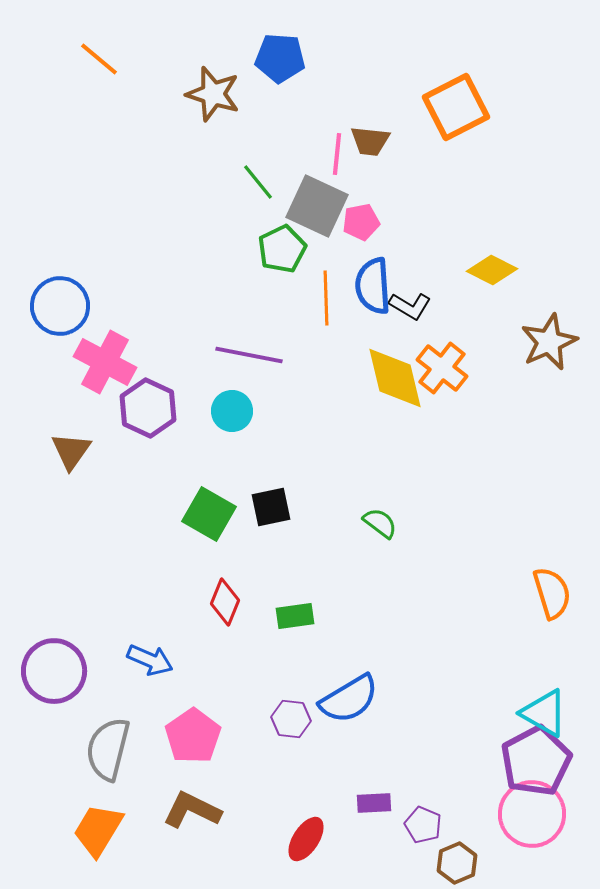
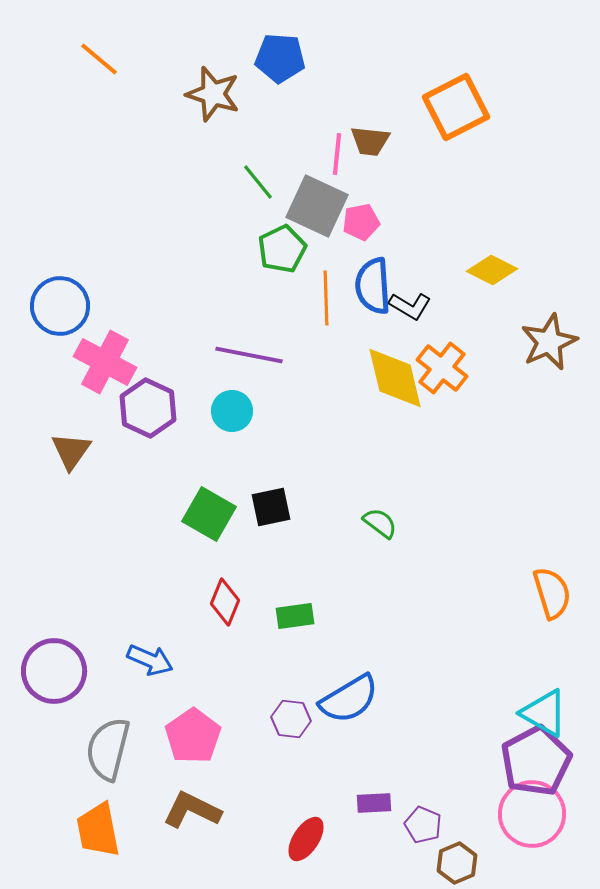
orange trapezoid at (98, 830): rotated 42 degrees counterclockwise
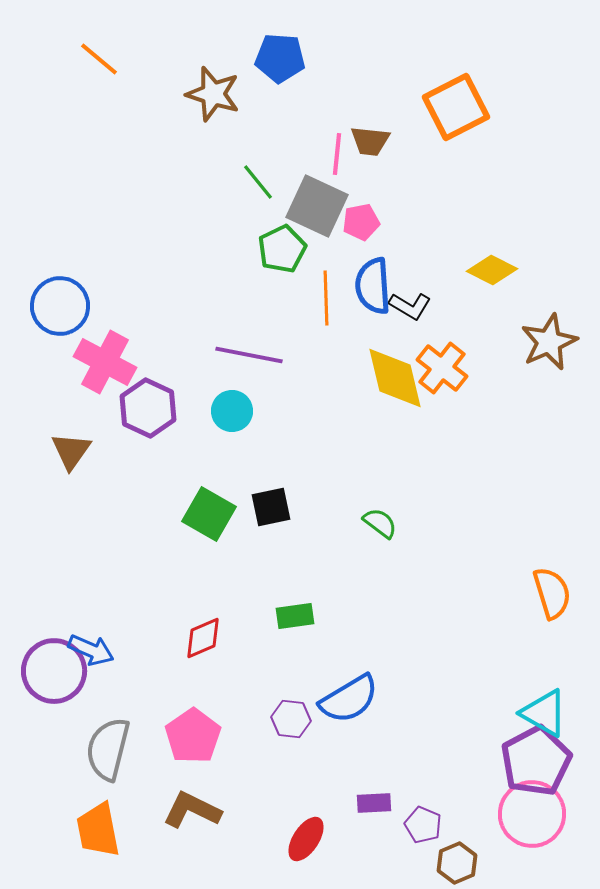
red diamond at (225, 602): moved 22 px left, 36 px down; rotated 45 degrees clockwise
blue arrow at (150, 660): moved 59 px left, 10 px up
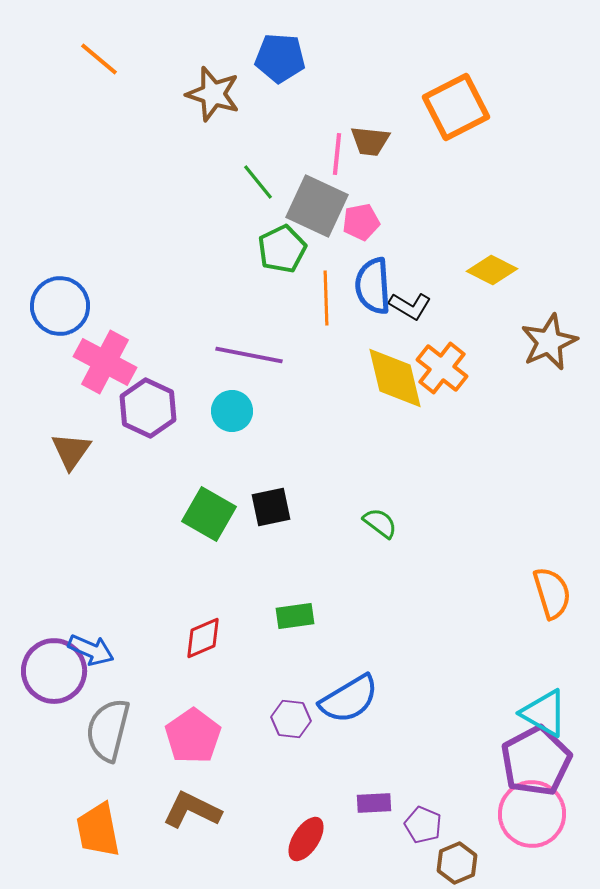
gray semicircle at (108, 749): moved 19 px up
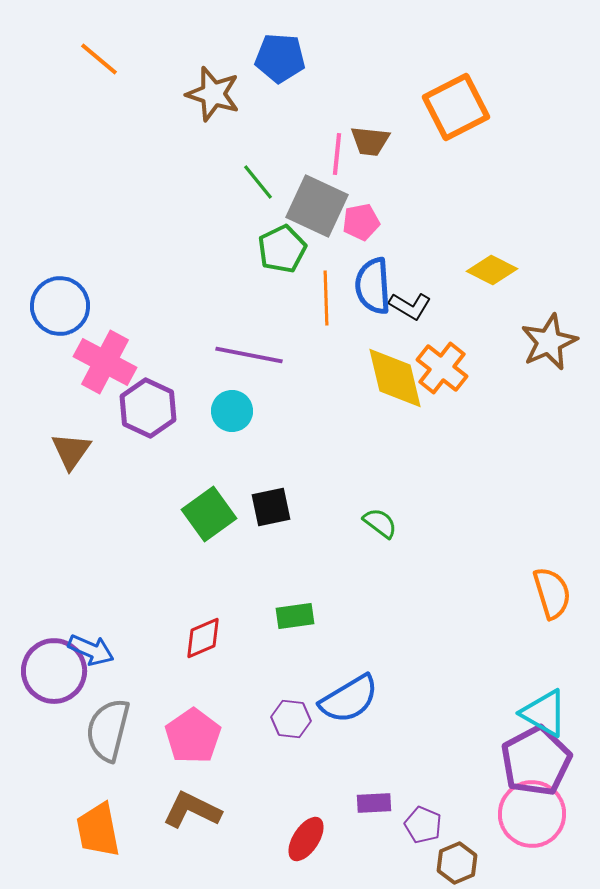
green square at (209, 514): rotated 24 degrees clockwise
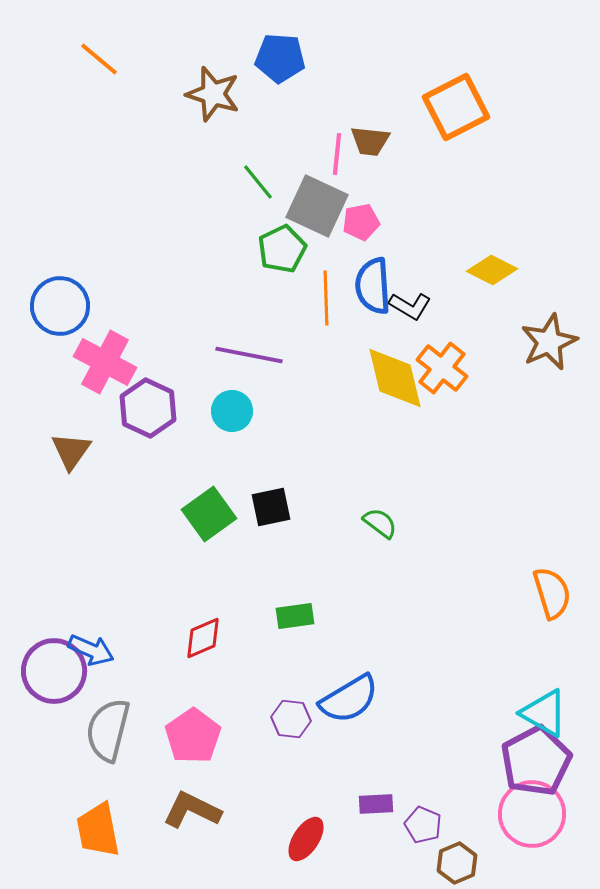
purple rectangle at (374, 803): moved 2 px right, 1 px down
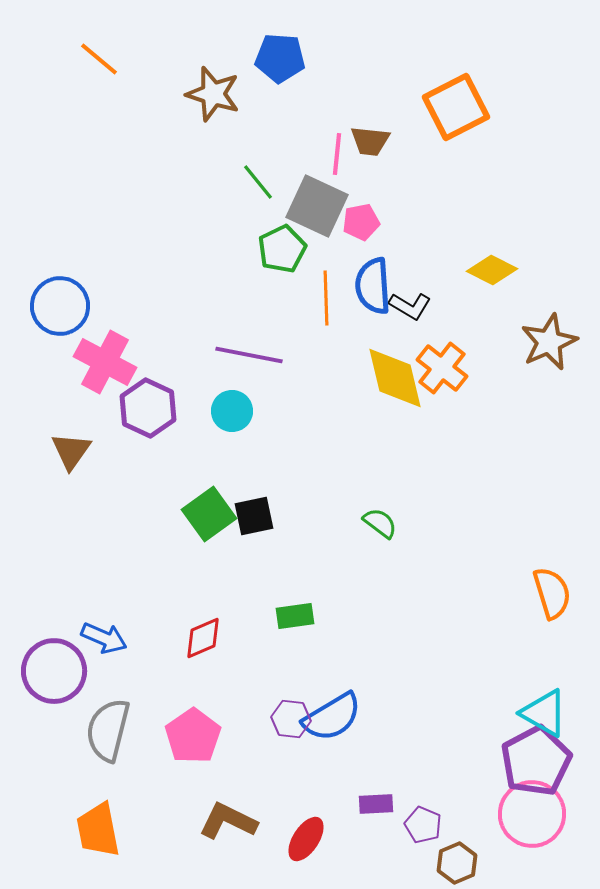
black square at (271, 507): moved 17 px left, 9 px down
blue arrow at (91, 650): moved 13 px right, 12 px up
blue semicircle at (349, 699): moved 17 px left, 18 px down
brown L-shape at (192, 810): moved 36 px right, 11 px down
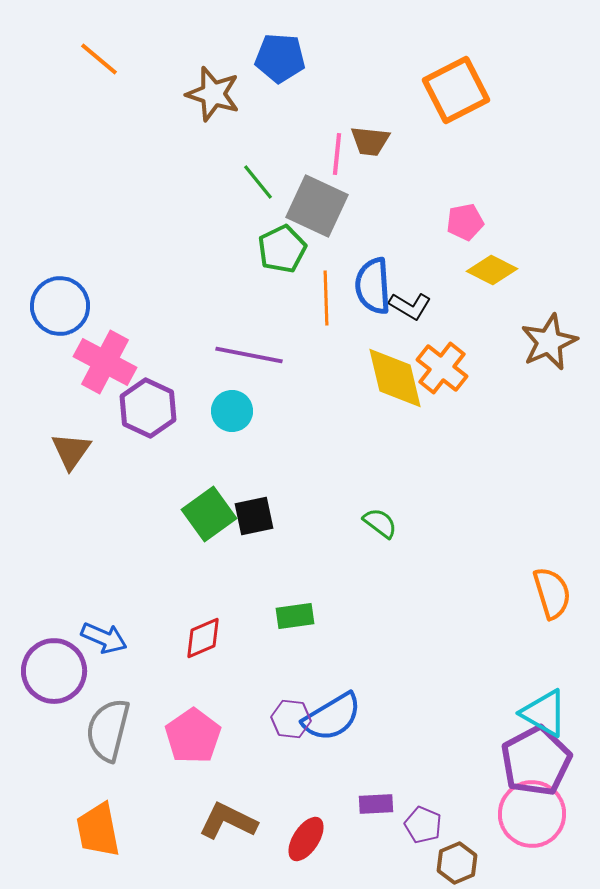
orange square at (456, 107): moved 17 px up
pink pentagon at (361, 222): moved 104 px right
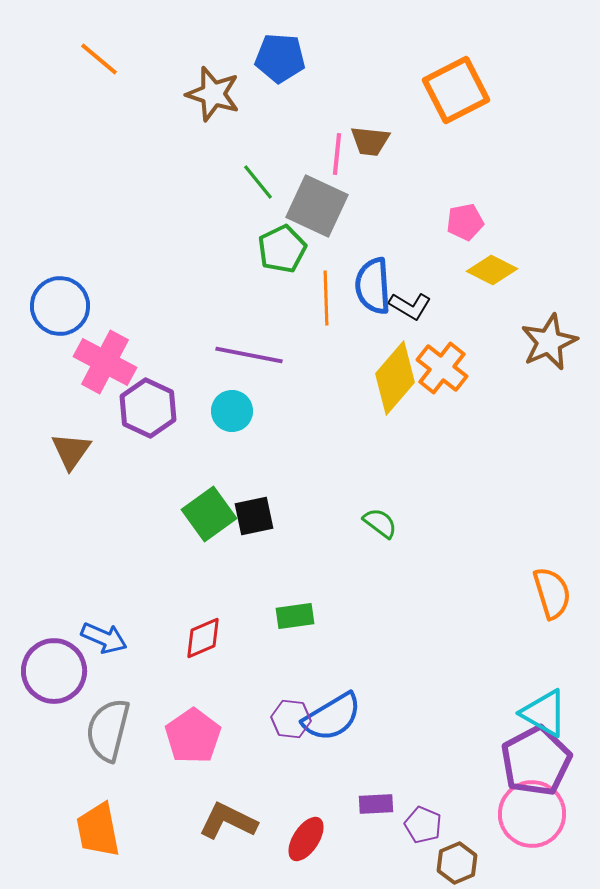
yellow diamond at (395, 378): rotated 54 degrees clockwise
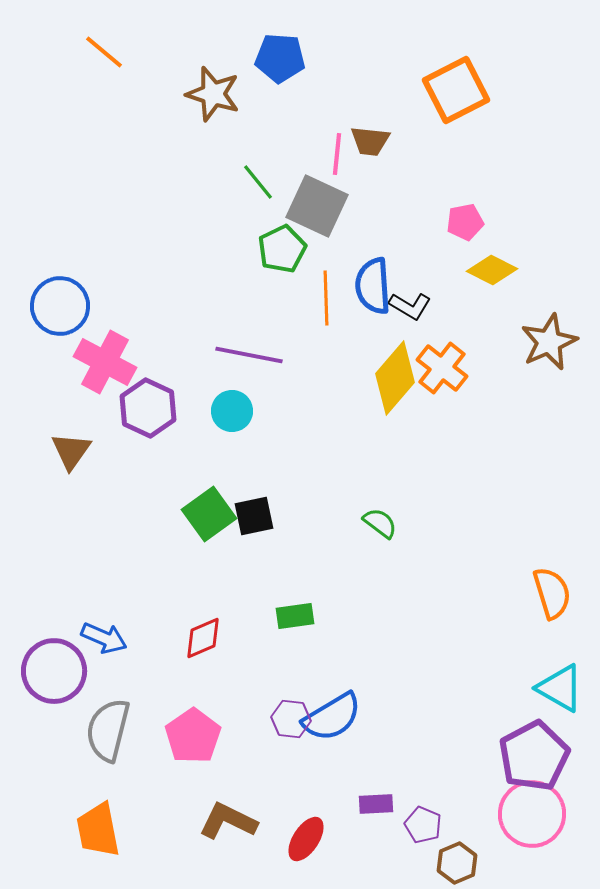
orange line at (99, 59): moved 5 px right, 7 px up
cyan triangle at (544, 713): moved 16 px right, 25 px up
purple pentagon at (536, 761): moved 2 px left, 5 px up
